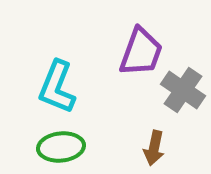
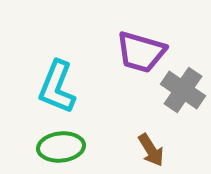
purple trapezoid: rotated 86 degrees clockwise
brown arrow: moved 3 px left, 2 px down; rotated 44 degrees counterclockwise
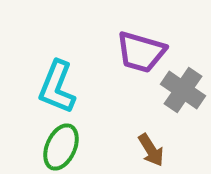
green ellipse: rotated 60 degrees counterclockwise
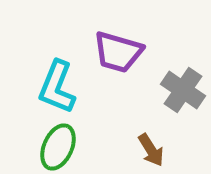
purple trapezoid: moved 23 px left
green ellipse: moved 3 px left
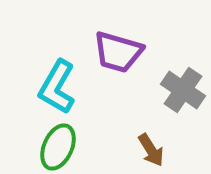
cyan L-shape: rotated 8 degrees clockwise
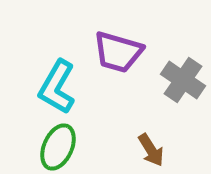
gray cross: moved 10 px up
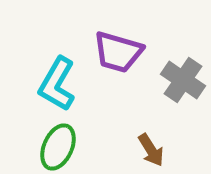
cyan L-shape: moved 3 px up
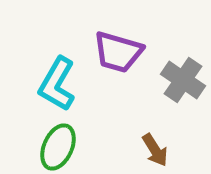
brown arrow: moved 4 px right
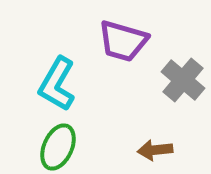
purple trapezoid: moved 5 px right, 11 px up
gray cross: rotated 6 degrees clockwise
brown arrow: rotated 116 degrees clockwise
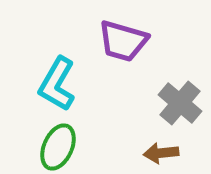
gray cross: moved 3 px left, 23 px down
brown arrow: moved 6 px right, 3 px down
